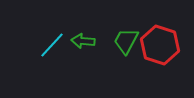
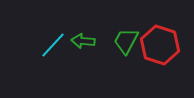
cyan line: moved 1 px right
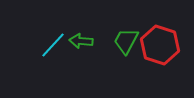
green arrow: moved 2 px left
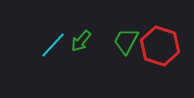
green arrow: rotated 55 degrees counterclockwise
red hexagon: moved 1 px down
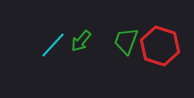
green trapezoid: rotated 8 degrees counterclockwise
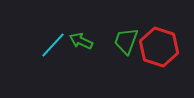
green arrow: rotated 75 degrees clockwise
red hexagon: moved 1 px left, 1 px down
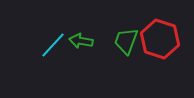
green arrow: rotated 15 degrees counterclockwise
red hexagon: moved 1 px right, 8 px up
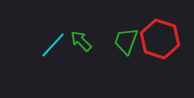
green arrow: rotated 35 degrees clockwise
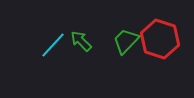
green trapezoid: rotated 24 degrees clockwise
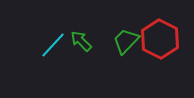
red hexagon: rotated 9 degrees clockwise
